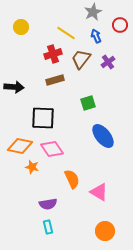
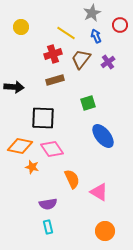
gray star: moved 1 px left, 1 px down
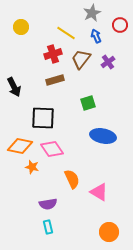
black arrow: rotated 60 degrees clockwise
blue ellipse: rotated 40 degrees counterclockwise
orange circle: moved 4 px right, 1 px down
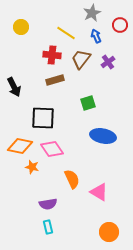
red cross: moved 1 px left, 1 px down; rotated 24 degrees clockwise
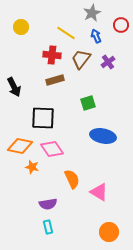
red circle: moved 1 px right
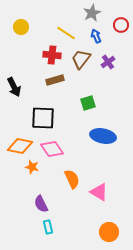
purple semicircle: moved 7 px left; rotated 72 degrees clockwise
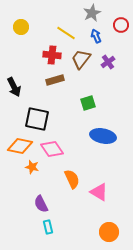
black square: moved 6 px left, 1 px down; rotated 10 degrees clockwise
